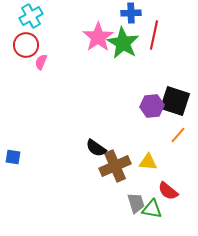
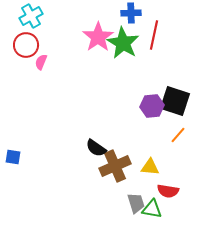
yellow triangle: moved 2 px right, 5 px down
red semicircle: rotated 30 degrees counterclockwise
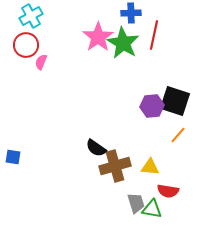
brown cross: rotated 8 degrees clockwise
